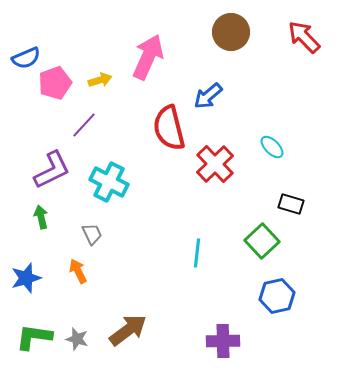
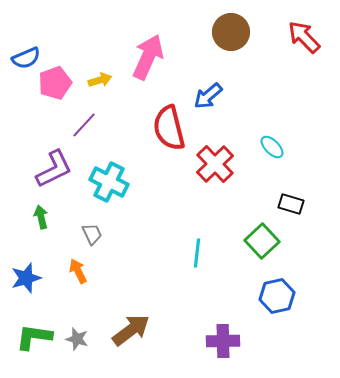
purple L-shape: moved 2 px right, 1 px up
brown arrow: moved 3 px right
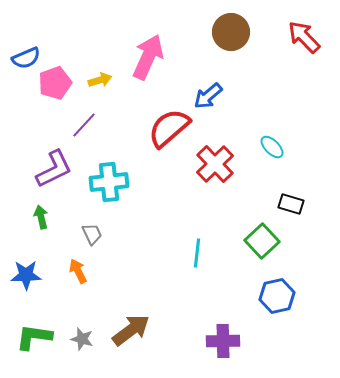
red semicircle: rotated 63 degrees clockwise
cyan cross: rotated 33 degrees counterclockwise
blue star: moved 3 px up; rotated 16 degrees clockwise
gray star: moved 5 px right
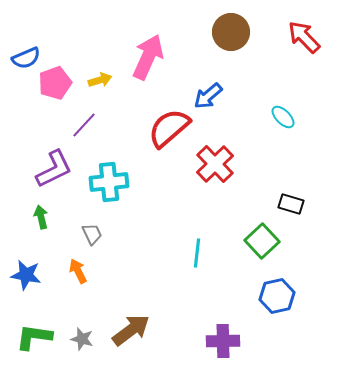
cyan ellipse: moved 11 px right, 30 px up
blue star: rotated 12 degrees clockwise
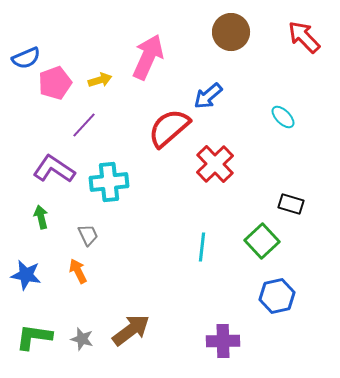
purple L-shape: rotated 120 degrees counterclockwise
gray trapezoid: moved 4 px left, 1 px down
cyan line: moved 5 px right, 6 px up
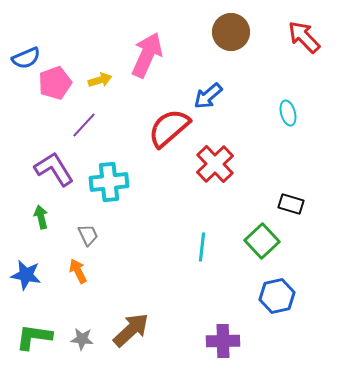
pink arrow: moved 1 px left, 2 px up
cyan ellipse: moved 5 px right, 4 px up; rotated 30 degrees clockwise
purple L-shape: rotated 24 degrees clockwise
brown arrow: rotated 6 degrees counterclockwise
gray star: rotated 10 degrees counterclockwise
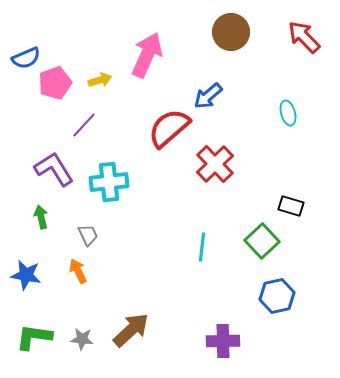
black rectangle: moved 2 px down
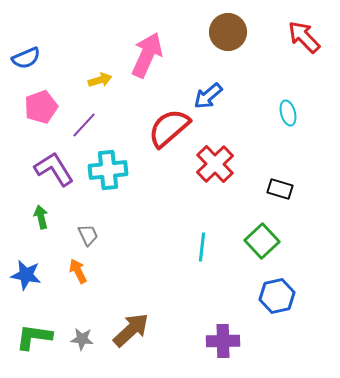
brown circle: moved 3 px left
pink pentagon: moved 14 px left, 24 px down
cyan cross: moved 1 px left, 12 px up
black rectangle: moved 11 px left, 17 px up
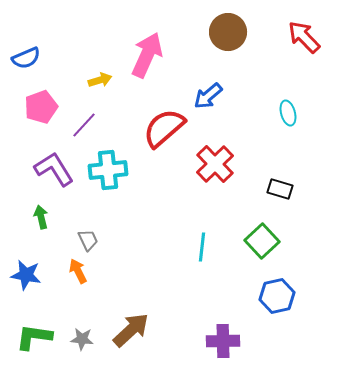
red semicircle: moved 5 px left
gray trapezoid: moved 5 px down
